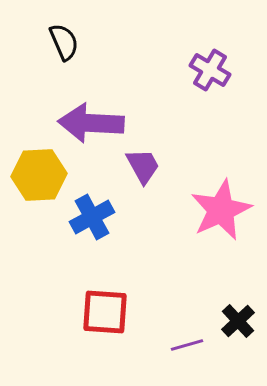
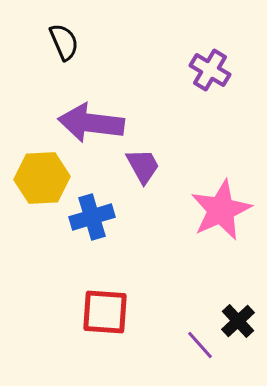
purple arrow: rotated 4 degrees clockwise
yellow hexagon: moved 3 px right, 3 px down
blue cross: rotated 12 degrees clockwise
purple line: moved 13 px right; rotated 64 degrees clockwise
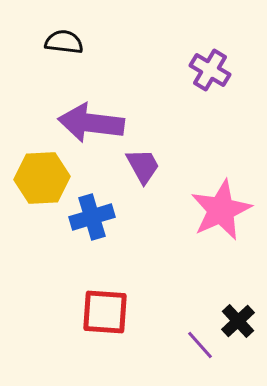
black semicircle: rotated 60 degrees counterclockwise
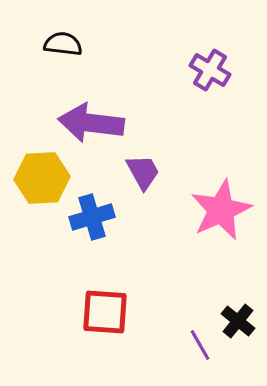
black semicircle: moved 1 px left, 2 px down
purple trapezoid: moved 6 px down
black cross: rotated 8 degrees counterclockwise
purple line: rotated 12 degrees clockwise
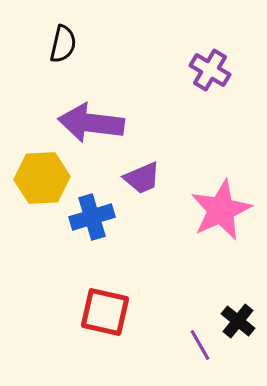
black semicircle: rotated 96 degrees clockwise
purple trapezoid: moved 1 px left, 6 px down; rotated 96 degrees clockwise
red square: rotated 9 degrees clockwise
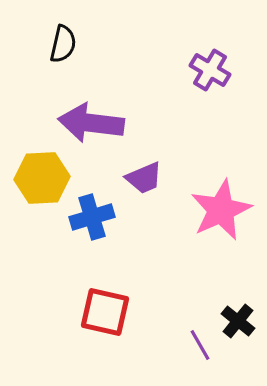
purple trapezoid: moved 2 px right
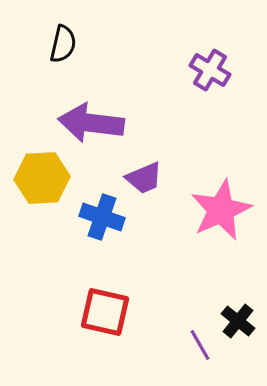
blue cross: moved 10 px right; rotated 36 degrees clockwise
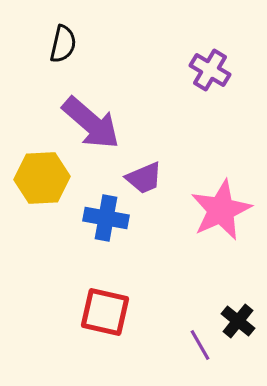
purple arrow: rotated 146 degrees counterclockwise
blue cross: moved 4 px right, 1 px down; rotated 9 degrees counterclockwise
